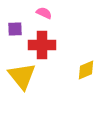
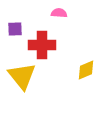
pink semicircle: moved 15 px right; rotated 21 degrees counterclockwise
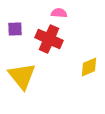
red cross: moved 7 px right, 6 px up; rotated 24 degrees clockwise
yellow diamond: moved 3 px right, 3 px up
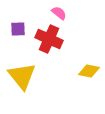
pink semicircle: rotated 35 degrees clockwise
purple square: moved 3 px right
yellow diamond: moved 4 px down; rotated 35 degrees clockwise
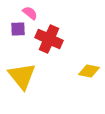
pink semicircle: moved 29 px left
